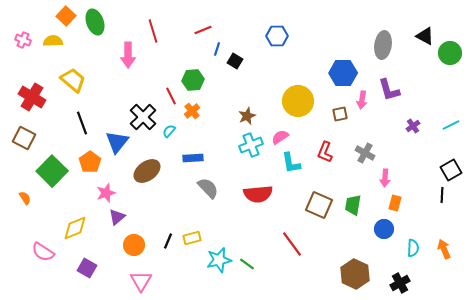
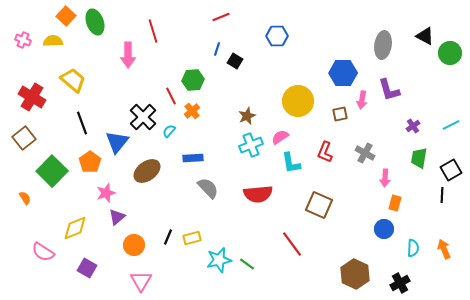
red line at (203, 30): moved 18 px right, 13 px up
brown square at (24, 138): rotated 25 degrees clockwise
green trapezoid at (353, 205): moved 66 px right, 47 px up
black line at (168, 241): moved 4 px up
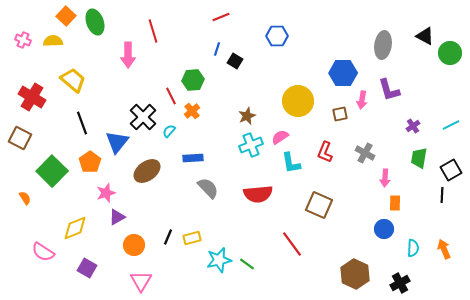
brown square at (24, 138): moved 4 px left; rotated 25 degrees counterclockwise
orange rectangle at (395, 203): rotated 14 degrees counterclockwise
purple triangle at (117, 217): rotated 12 degrees clockwise
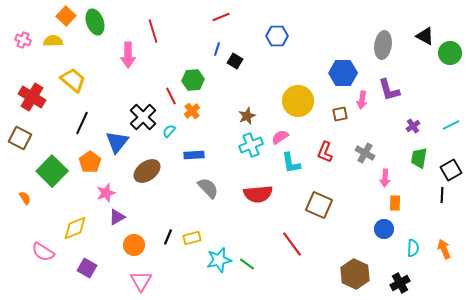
black line at (82, 123): rotated 45 degrees clockwise
blue rectangle at (193, 158): moved 1 px right, 3 px up
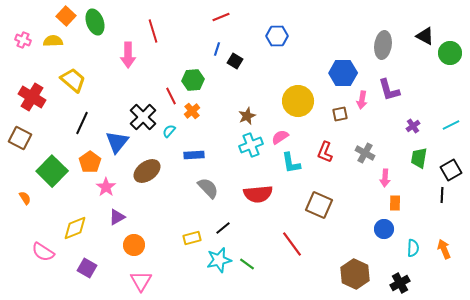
pink star at (106, 193): moved 6 px up; rotated 18 degrees counterclockwise
black line at (168, 237): moved 55 px right, 9 px up; rotated 28 degrees clockwise
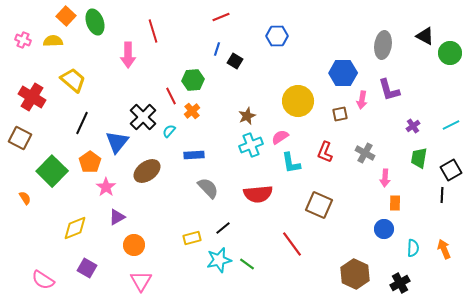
pink semicircle at (43, 252): moved 28 px down
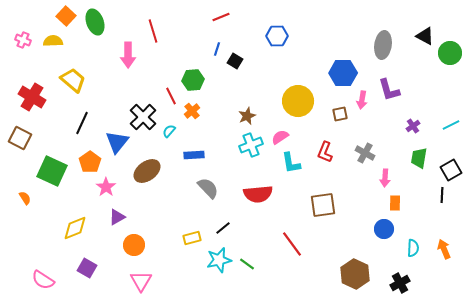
green square at (52, 171): rotated 20 degrees counterclockwise
brown square at (319, 205): moved 4 px right; rotated 32 degrees counterclockwise
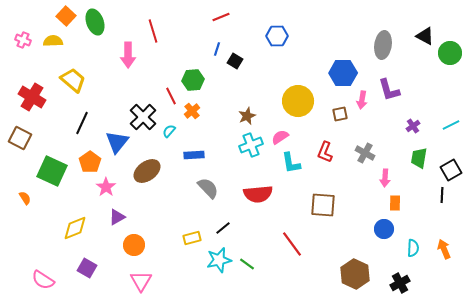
brown square at (323, 205): rotated 12 degrees clockwise
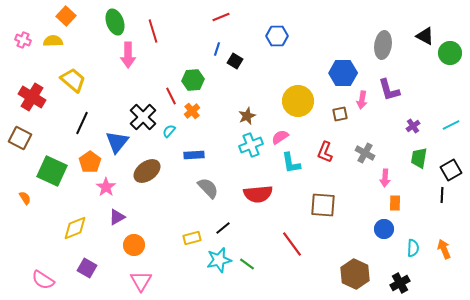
green ellipse at (95, 22): moved 20 px right
